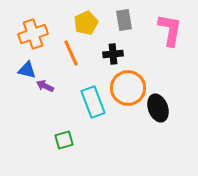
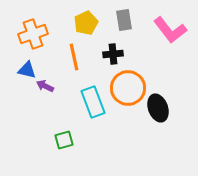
pink L-shape: rotated 132 degrees clockwise
orange line: moved 3 px right, 4 px down; rotated 12 degrees clockwise
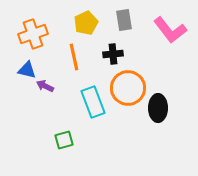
black ellipse: rotated 20 degrees clockwise
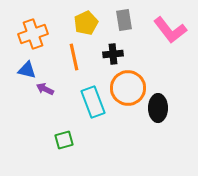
purple arrow: moved 3 px down
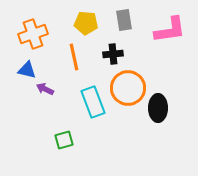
yellow pentagon: rotated 30 degrees clockwise
pink L-shape: rotated 60 degrees counterclockwise
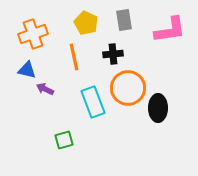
yellow pentagon: rotated 20 degrees clockwise
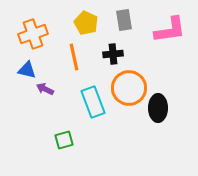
orange circle: moved 1 px right
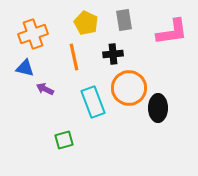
pink L-shape: moved 2 px right, 2 px down
blue triangle: moved 2 px left, 2 px up
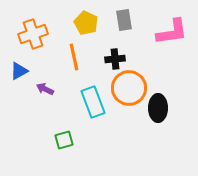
black cross: moved 2 px right, 5 px down
blue triangle: moved 6 px left, 3 px down; rotated 42 degrees counterclockwise
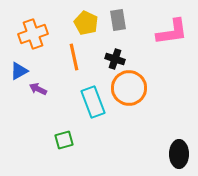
gray rectangle: moved 6 px left
black cross: rotated 24 degrees clockwise
purple arrow: moved 7 px left
black ellipse: moved 21 px right, 46 px down
